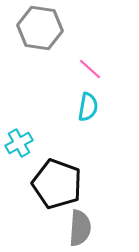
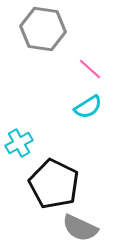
gray hexagon: moved 3 px right, 1 px down
cyan semicircle: rotated 48 degrees clockwise
black pentagon: moved 3 px left; rotated 6 degrees clockwise
gray semicircle: rotated 111 degrees clockwise
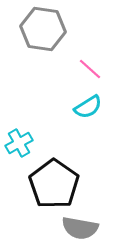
black pentagon: rotated 9 degrees clockwise
gray semicircle: rotated 15 degrees counterclockwise
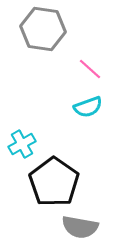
cyan semicircle: rotated 12 degrees clockwise
cyan cross: moved 3 px right, 1 px down
black pentagon: moved 2 px up
gray semicircle: moved 1 px up
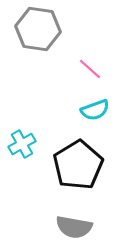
gray hexagon: moved 5 px left
cyan semicircle: moved 7 px right, 3 px down
black pentagon: moved 24 px right, 17 px up; rotated 6 degrees clockwise
gray semicircle: moved 6 px left
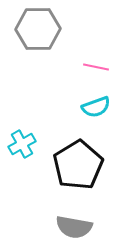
gray hexagon: rotated 9 degrees counterclockwise
pink line: moved 6 px right, 2 px up; rotated 30 degrees counterclockwise
cyan semicircle: moved 1 px right, 3 px up
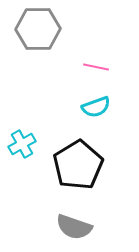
gray semicircle: rotated 9 degrees clockwise
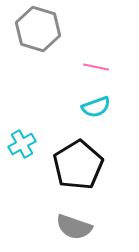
gray hexagon: rotated 18 degrees clockwise
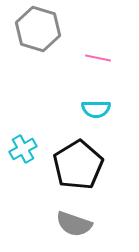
pink line: moved 2 px right, 9 px up
cyan semicircle: moved 2 px down; rotated 20 degrees clockwise
cyan cross: moved 1 px right, 5 px down
gray semicircle: moved 3 px up
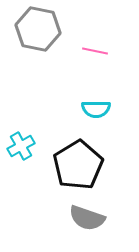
gray hexagon: rotated 6 degrees counterclockwise
pink line: moved 3 px left, 7 px up
cyan cross: moved 2 px left, 3 px up
gray semicircle: moved 13 px right, 6 px up
